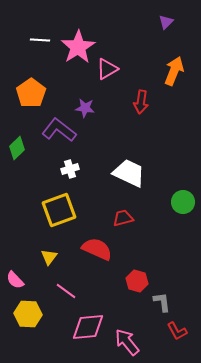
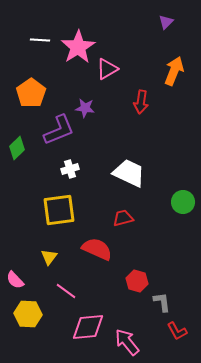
purple L-shape: rotated 120 degrees clockwise
yellow square: rotated 12 degrees clockwise
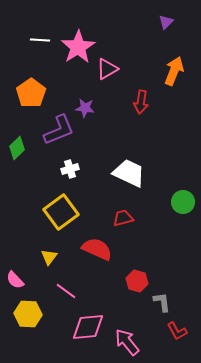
yellow square: moved 2 px right, 2 px down; rotated 28 degrees counterclockwise
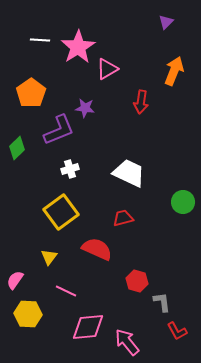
pink semicircle: rotated 78 degrees clockwise
pink line: rotated 10 degrees counterclockwise
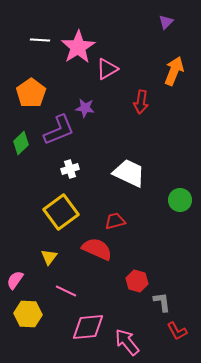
green diamond: moved 4 px right, 5 px up
green circle: moved 3 px left, 2 px up
red trapezoid: moved 8 px left, 3 px down
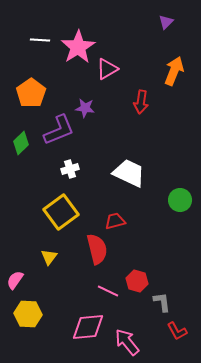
red semicircle: rotated 52 degrees clockwise
pink line: moved 42 px right
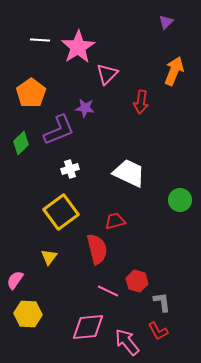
pink triangle: moved 5 px down; rotated 15 degrees counterclockwise
red L-shape: moved 19 px left
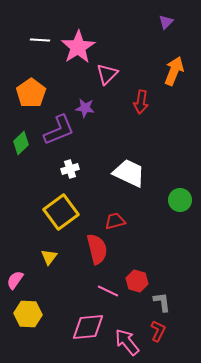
red L-shape: rotated 125 degrees counterclockwise
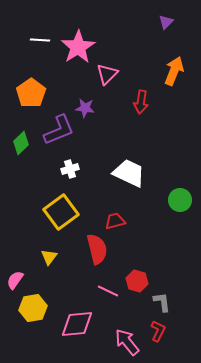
yellow hexagon: moved 5 px right, 6 px up; rotated 12 degrees counterclockwise
pink diamond: moved 11 px left, 3 px up
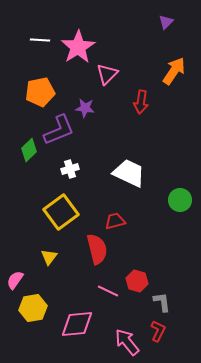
orange arrow: rotated 12 degrees clockwise
orange pentagon: moved 9 px right, 1 px up; rotated 24 degrees clockwise
green diamond: moved 8 px right, 7 px down
